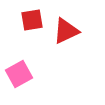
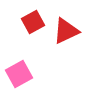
red square: moved 1 px right, 2 px down; rotated 20 degrees counterclockwise
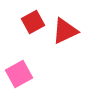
red triangle: moved 1 px left
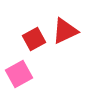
red square: moved 1 px right, 17 px down
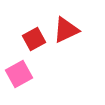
red triangle: moved 1 px right, 1 px up
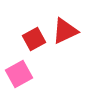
red triangle: moved 1 px left, 1 px down
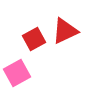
pink square: moved 2 px left, 1 px up
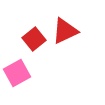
red square: rotated 10 degrees counterclockwise
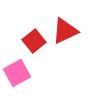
red square: moved 2 px down
